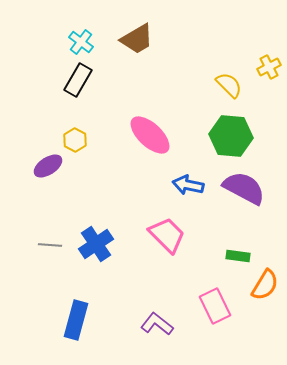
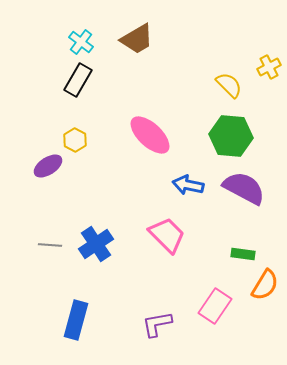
green rectangle: moved 5 px right, 2 px up
pink rectangle: rotated 60 degrees clockwise
purple L-shape: rotated 48 degrees counterclockwise
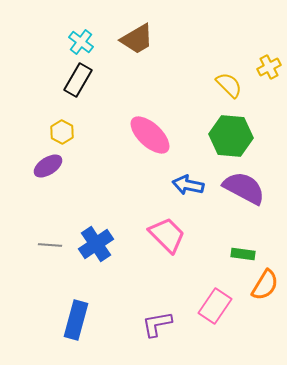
yellow hexagon: moved 13 px left, 8 px up
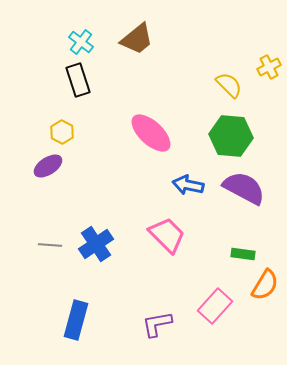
brown trapezoid: rotated 9 degrees counterclockwise
black rectangle: rotated 48 degrees counterclockwise
pink ellipse: moved 1 px right, 2 px up
pink rectangle: rotated 8 degrees clockwise
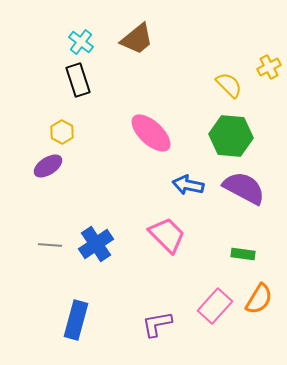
orange semicircle: moved 6 px left, 14 px down
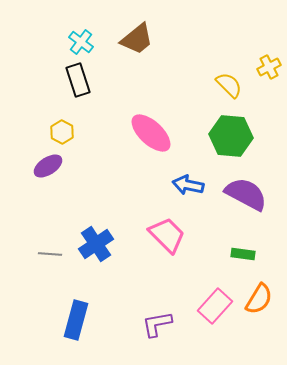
purple semicircle: moved 2 px right, 6 px down
gray line: moved 9 px down
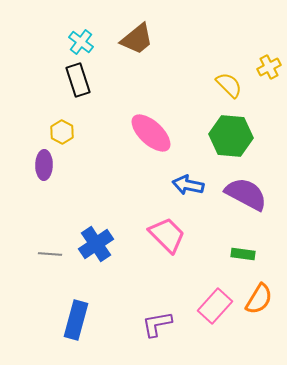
purple ellipse: moved 4 px left, 1 px up; rotated 56 degrees counterclockwise
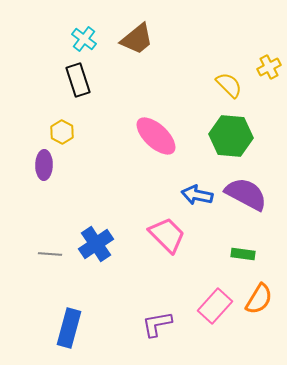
cyan cross: moved 3 px right, 3 px up
pink ellipse: moved 5 px right, 3 px down
blue arrow: moved 9 px right, 10 px down
blue rectangle: moved 7 px left, 8 px down
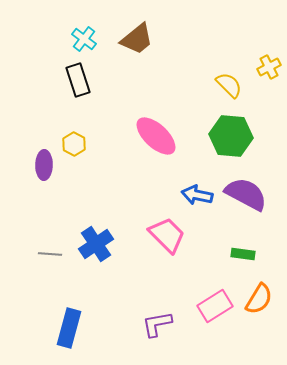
yellow hexagon: moved 12 px right, 12 px down
pink rectangle: rotated 16 degrees clockwise
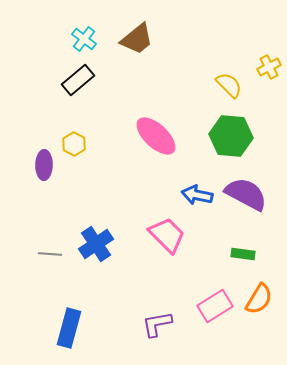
black rectangle: rotated 68 degrees clockwise
